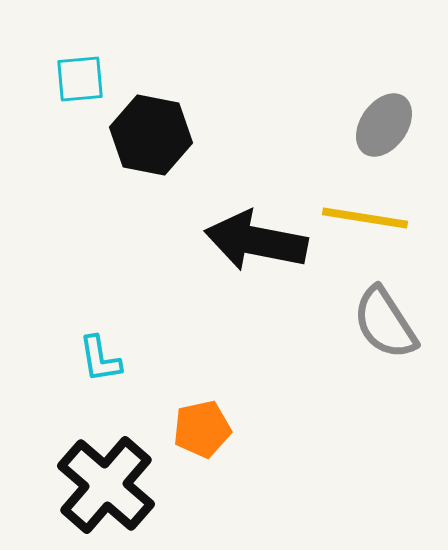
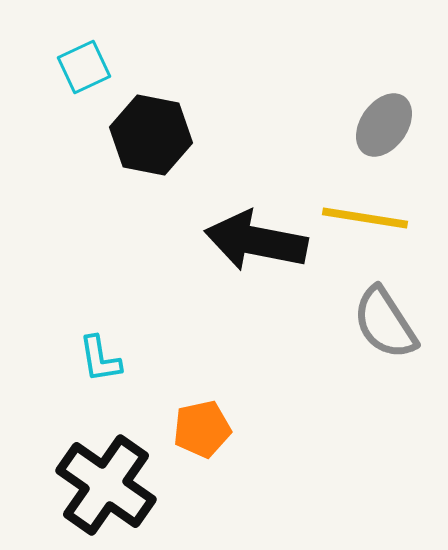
cyan square: moved 4 px right, 12 px up; rotated 20 degrees counterclockwise
black cross: rotated 6 degrees counterclockwise
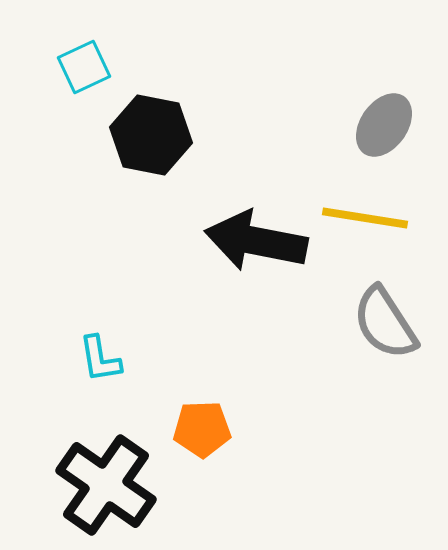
orange pentagon: rotated 10 degrees clockwise
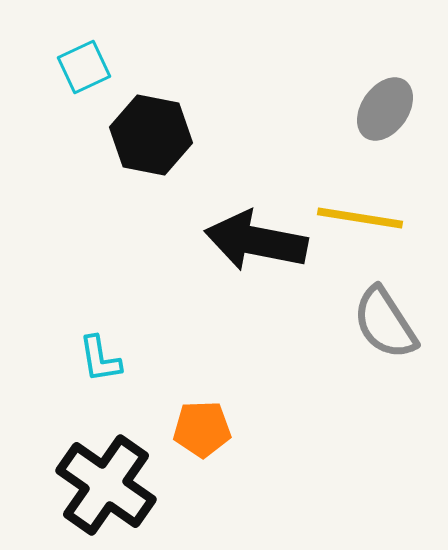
gray ellipse: moved 1 px right, 16 px up
yellow line: moved 5 px left
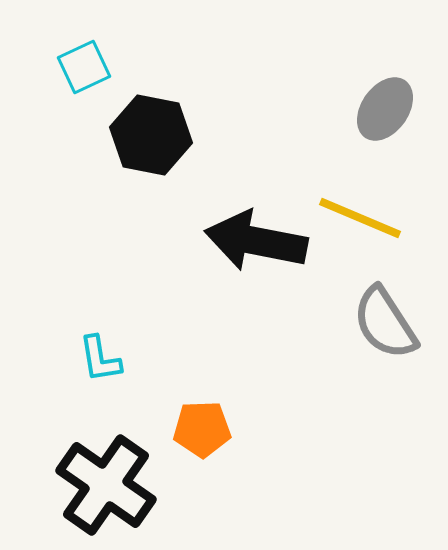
yellow line: rotated 14 degrees clockwise
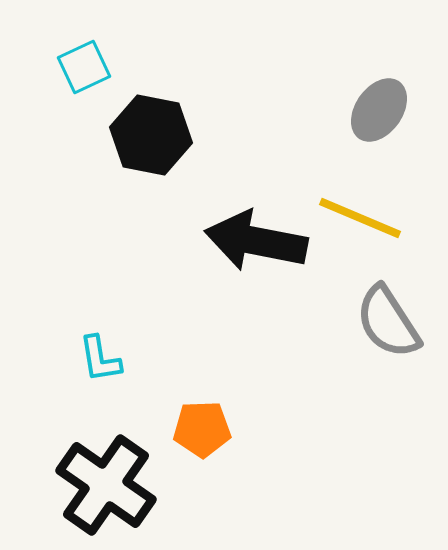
gray ellipse: moved 6 px left, 1 px down
gray semicircle: moved 3 px right, 1 px up
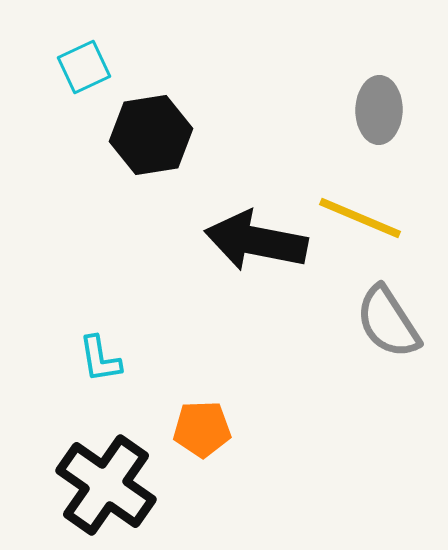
gray ellipse: rotated 34 degrees counterclockwise
black hexagon: rotated 20 degrees counterclockwise
